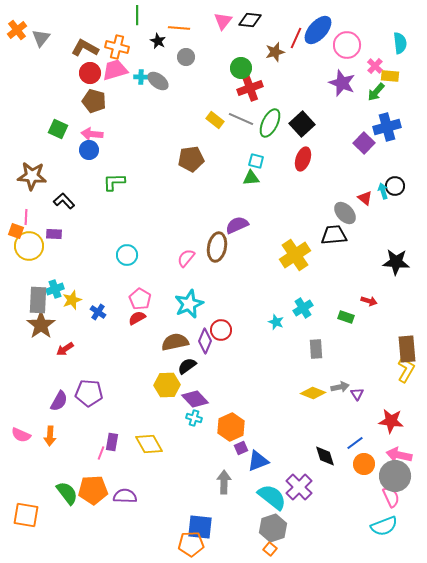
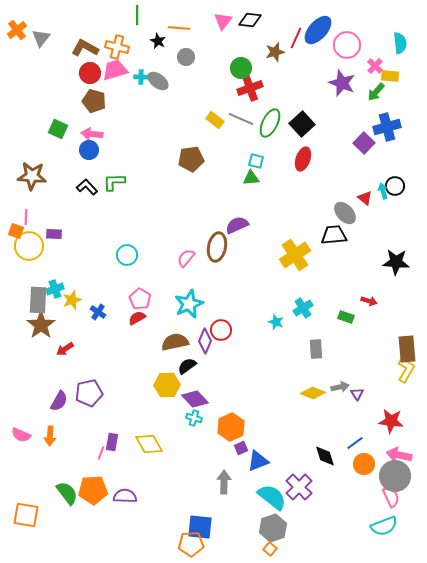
black L-shape at (64, 201): moved 23 px right, 14 px up
purple pentagon at (89, 393): rotated 16 degrees counterclockwise
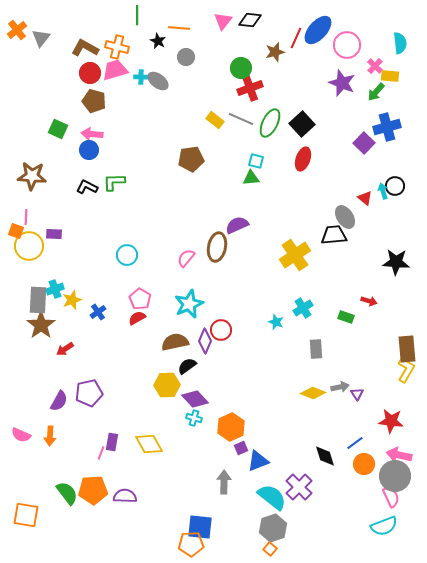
black L-shape at (87, 187): rotated 20 degrees counterclockwise
gray ellipse at (345, 213): moved 4 px down; rotated 10 degrees clockwise
blue cross at (98, 312): rotated 21 degrees clockwise
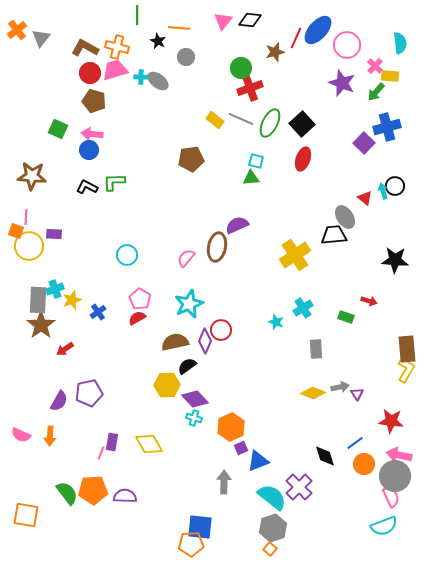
black star at (396, 262): moved 1 px left, 2 px up
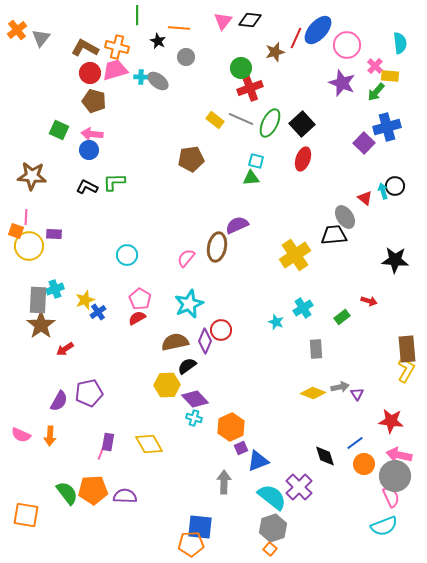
green square at (58, 129): moved 1 px right, 1 px down
yellow star at (72, 300): moved 13 px right
green rectangle at (346, 317): moved 4 px left; rotated 56 degrees counterclockwise
purple rectangle at (112, 442): moved 4 px left
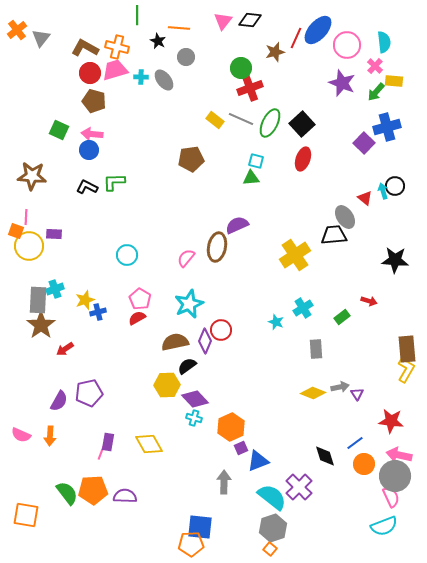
cyan semicircle at (400, 43): moved 16 px left, 1 px up
yellow rectangle at (390, 76): moved 4 px right, 5 px down
gray ellipse at (158, 81): moved 6 px right, 1 px up; rotated 15 degrees clockwise
blue cross at (98, 312): rotated 21 degrees clockwise
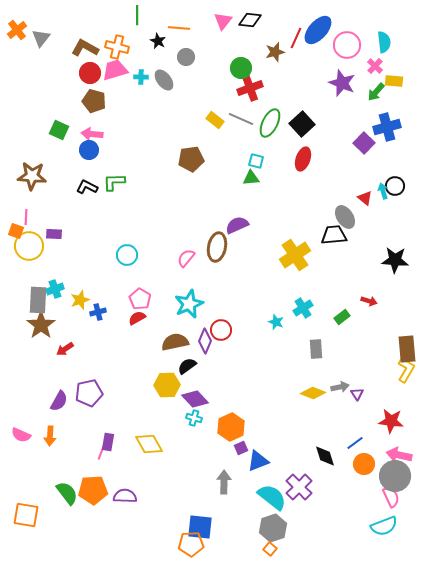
yellow star at (85, 300): moved 5 px left
